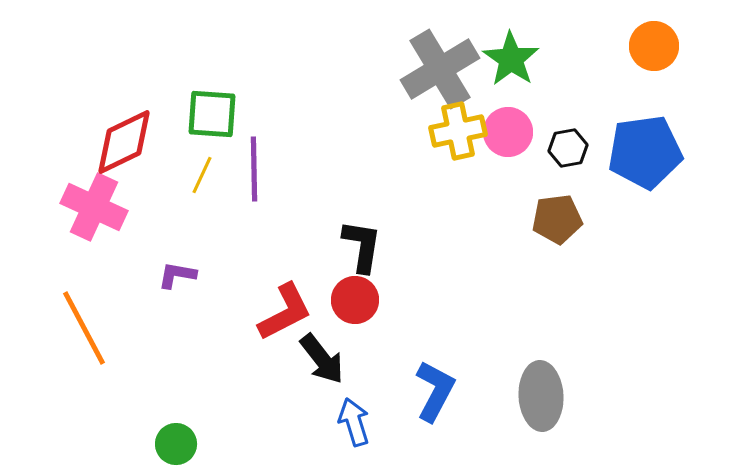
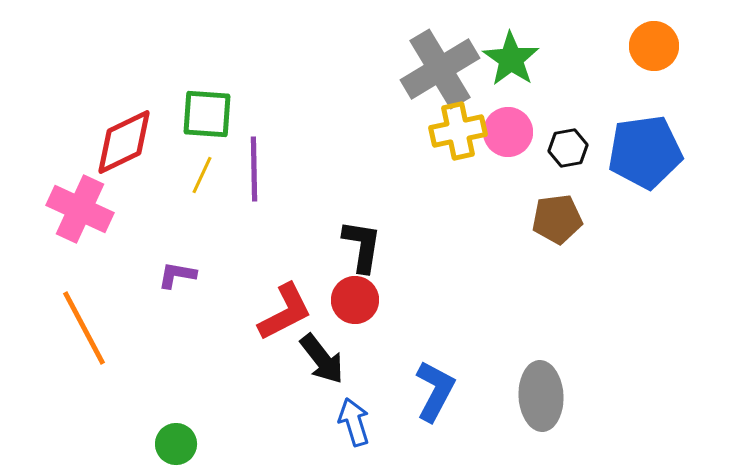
green square: moved 5 px left
pink cross: moved 14 px left, 2 px down
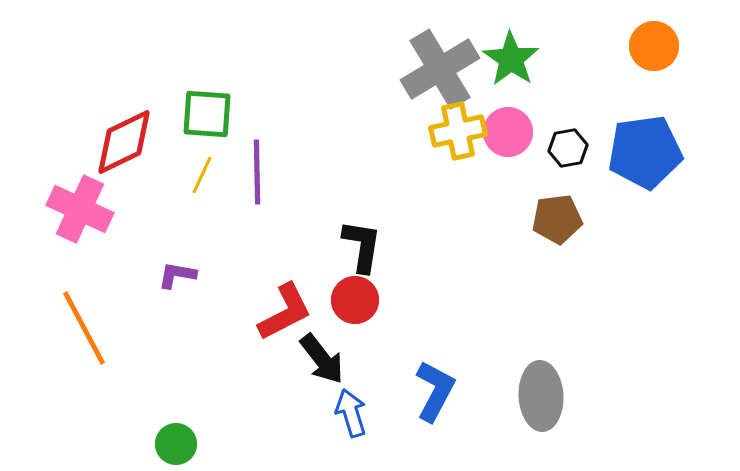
purple line: moved 3 px right, 3 px down
blue arrow: moved 3 px left, 9 px up
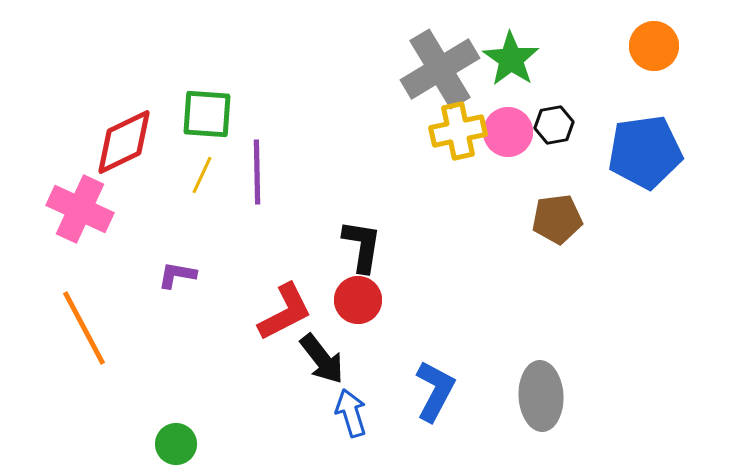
black hexagon: moved 14 px left, 23 px up
red circle: moved 3 px right
